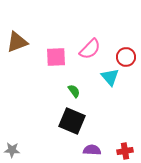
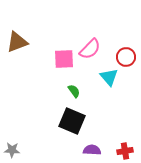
pink square: moved 8 px right, 2 px down
cyan triangle: moved 1 px left
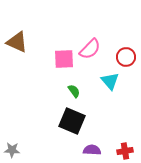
brown triangle: rotated 45 degrees clockwise
cyan triangle: moved 1 px right, 4 px down
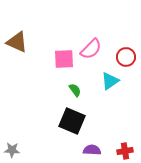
pink semicircle: moved 1 px right
cyan triangle: rotated 36 degrees clockwise
green semicircle: moved 1 px right, 1 px up
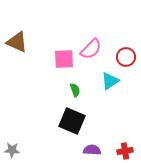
green semicircle: rotated 16 degrees clockwise
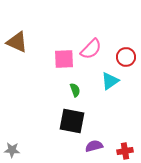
black square: rotated 12 degrees counterclockwise
purple semicircle: moved 2 px right, 4 px up; rotated 18 degrees counterclockwise
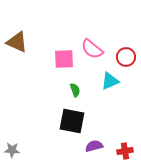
pink semicircle: moved 1 px right; rotated 85 degrees clockwise
cyan triangle: rotated 12 degrees clockwise
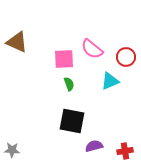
green semicircle: moved 6 px left, 6 px up
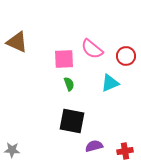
red circle: moved 1 px up
cyan triangle: moved 2 px down
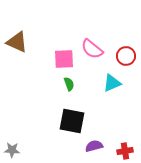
cyan triangle: moved 2 px right
